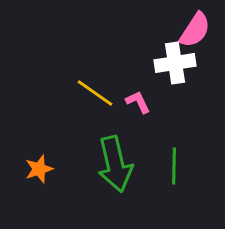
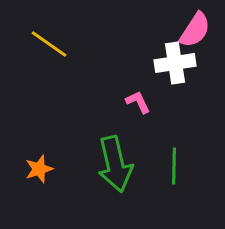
yellow line: moved 46 px left, 49 px up
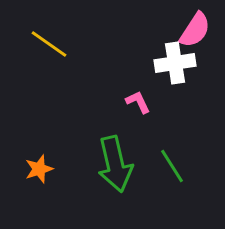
green line: moved 2 px left; rotated 33 degrees counterclockwise
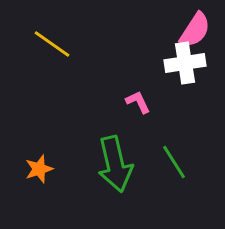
yellow line: moved 3 px right
white cross: moved 10 px right
green line: moved 2 px right, 4 px up
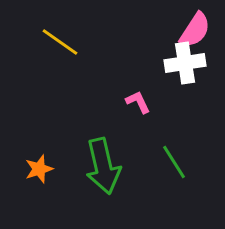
yellow line: moved 8 px right, 2 px up
green arrow: moved 12 px left, 2 px down
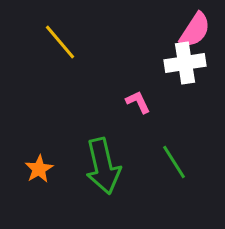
yellow line: rotated 15 degrees clockwise
orange star: rotated 12 degrees counterclockwise
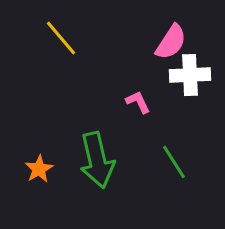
pink semicircle: moved 24 px left, 12 px down
yellow line: moved 1 px right, 4 px up
white cross: moved 5 px right, 12 px down; rotated 6 degrees clockwise
green arrow: moved 6 px left, 6 px up
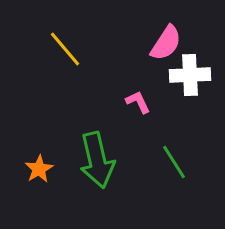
yellow line: moved 4 px right, 11 px down
pink semicircle: moved 5 px left, 1 px down
